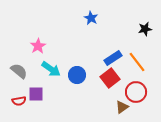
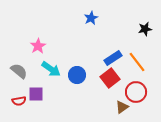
blue star: rotated 16 degrees clockwise
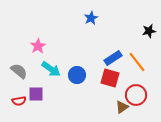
black star: moved 4 px right, 2 px down
red square: rotated 36 degrees counterclockwise
red circle: moved 3 px down
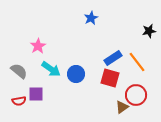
blue circle: moved 1 px left, 1 px up
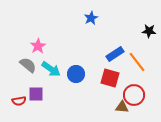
black star: rotated 16 degrees clockwise
blue rectangle: moved 2 px right, 4 px up
gray semicircle: moved 9 px right, 6 px up
red circle: moved 2 px left
brown triangle: rotated 40 degrees clockwise
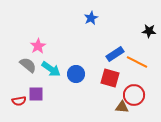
orange line: rotated 25 degrees counterclockwise
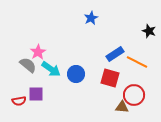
black star: rotated 16 degrees clockwise
pink star: moved 6 px down
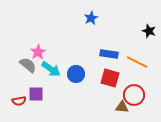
blue rectangle: moved 6 px left; rotated 42 degrees clockwise
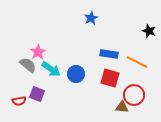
purple square: moved 1 px right; rotated 21 degrees clockwise
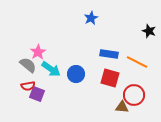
red semicircle: moved 9 px right, 15 px up
